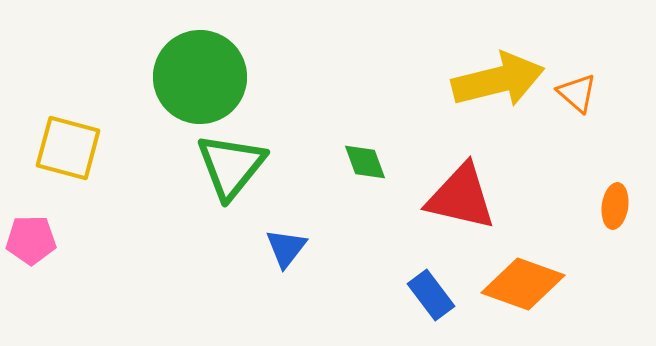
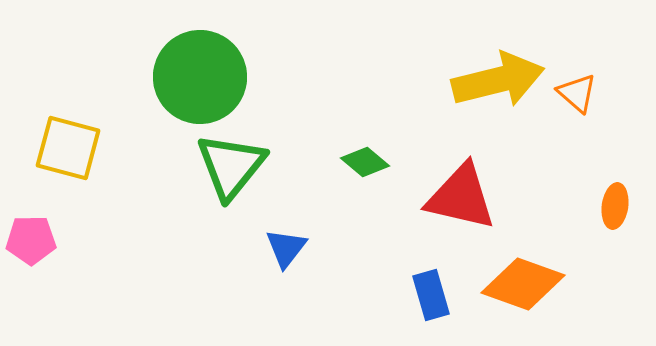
green diamond: rotated 30 degrees counterclockwise
blue rectangle: rotated 21 degrees clockwise
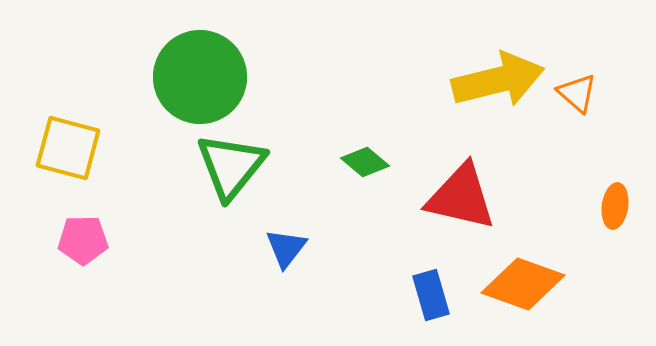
pink pentagon: moved 52 px right
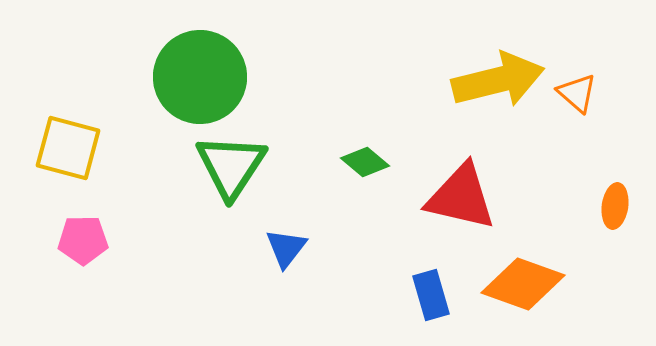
green triangle: rotated 6 degrees counterclockwise
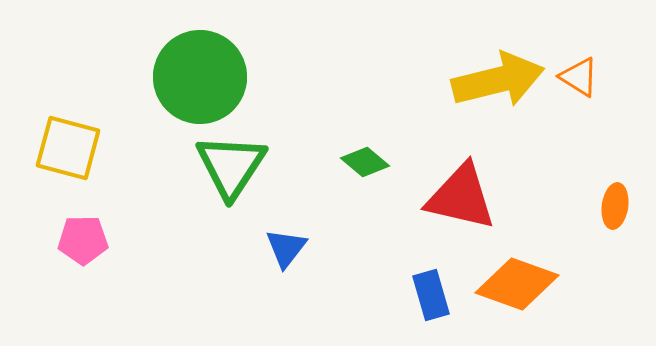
orange triangle: moved 2 px right, 16 px up; rotated 9 degrees counterclockwise
orange diamond: moved 6 px left
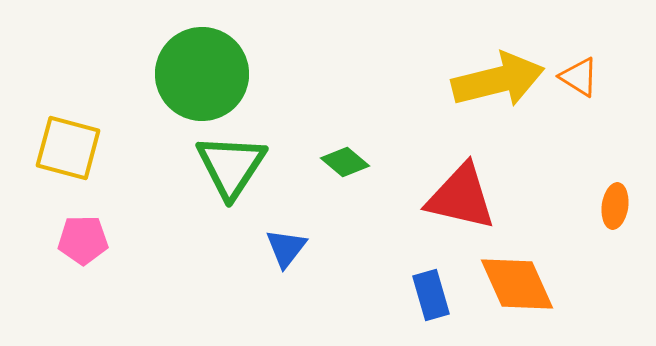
green circle: moved 2 px right, 3 px up
green diamond: moved 20 px left
orange diamond: rotated 46 degrees clockwise
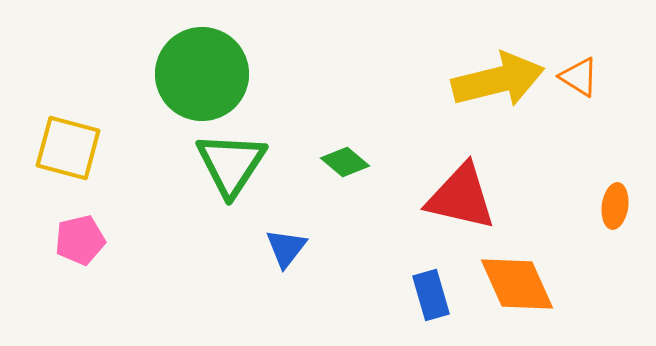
green triangle: moved 2 px up
pink pentagon: moved 3 px left; rotated 12 degrees counterclockwise
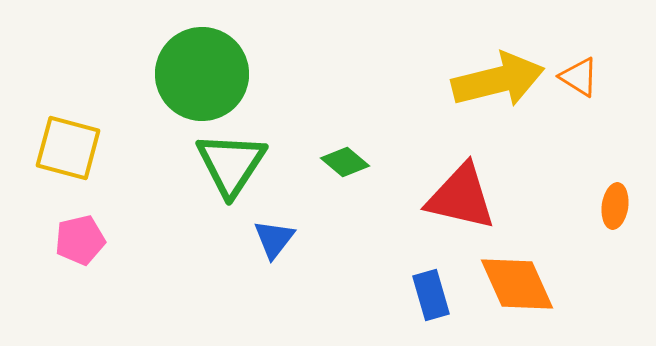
blue triangle: moved 12 px left, 9 px up
